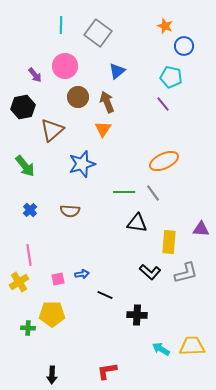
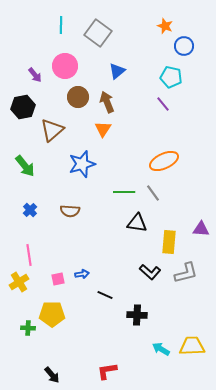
black arrow: rotated 42 degrees counterclockwise
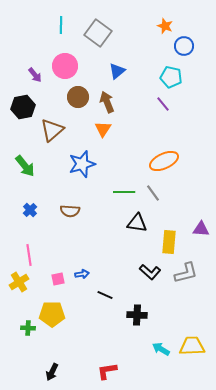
black arrow: moved 3 px up; rotated 66 degrees clockwise
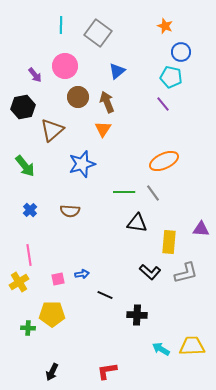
blue circle: moved 3 px left, 6 px down
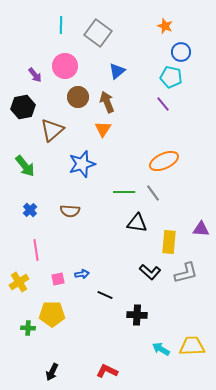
pink line: moved 7 px right, 5 px up
red L-shape: rotated 35 degrees clockwise
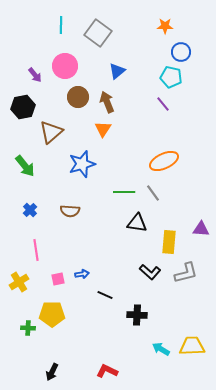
orange star: rotated 21 degrees counterclockwise
brown triangle: moved 1 px left, 2 px down
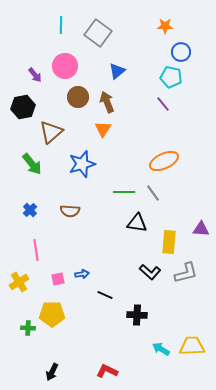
green arrow: moved 7 px right, 2 px up
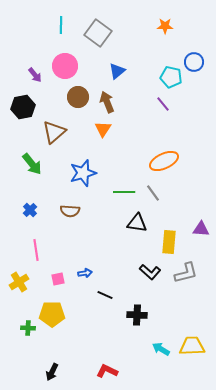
blue circle: moved 13 px right, 10 px down
brown triangle: moved 3 px right
blue star: moved 1 px right, 9 px down
blue arrow: moved 3 px right, 1 px up
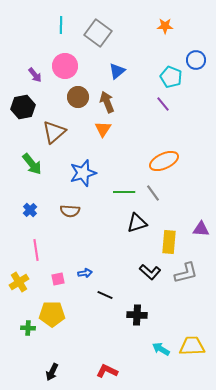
blue circle: moved 2 px right, 2 px up
cyan pentagon: rotated 10 degrees clockwise
black triangle: rotated 25 degrees counterclockwise
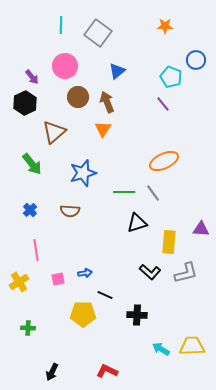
purple arrow: moved 3 px left, 2 px down
black hexagon: moved 2 px right, 4 px up; rotated 15 degrees counterclockwise
yellow pentagon: moved 31 px right
